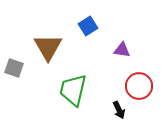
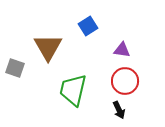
gray square: moved 1 px right
red circle: moved 14 px left, 5 px up
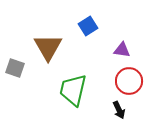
red circle: moved 4 px right
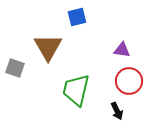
blue square: moved 11 px left, 9 px up; rotated 18 degrees clockwise
green trapezoid: moved 3 px right
black arrow: moved 2 px left, 1 px down
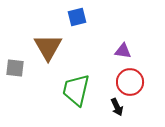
purple triangle: moved 1 px right, 1 px down
gray square: rotated 12 degrees counterclockwise
red circle: moved 1 px right, 1 px down
black arrow: moved 4 px up
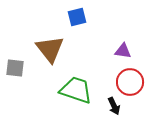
brown triangle: moved 2 px right, 2 px down; rotated 8 degrees counterclockwise
green trapezoid: rotated 96 degrees clockwise
black arrow: moved 3 px left, 1 px up
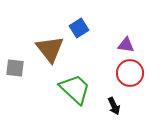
blue square: moved 2 px right, 11 px down; rotated 18 degrees counterclockwise
purple triangle: moved 3 px right, 6 px up
red circle: moved 9 px up
green trapezoid: moved 1 px left, 1 px up; rotated 24 degrees clockwise
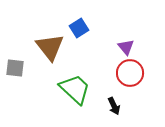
purple triangle: moved 2 px down; rotated 42 degrees clockwise
brown triangle: moved 2 px up
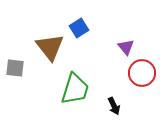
red circle: moved 12 px right
green trapezoid: rotated 64 degrees clockwise
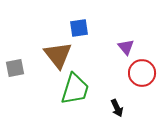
blue square: rotated 24 degrees clockwise
brown triangle: moved 8 px right, 8 px down
gray square: rotated 18 degrees counterclockwise
black arrow: moved 3 px right, 2 px down
